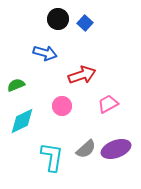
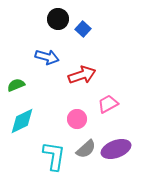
blue square: moved 2 px left, 6 px down
blue arrow: moved 2 px right, 4 px down
pink circle: moved 15 px right, 13 px down
cyan L-shape: moved 2 px right, 1 px up
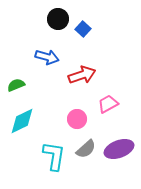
purple ellipse: moved 3 px right
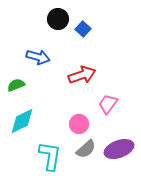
blue arrow: moved 9 px left
pink trapezoid: rotated 25 degrees counterclockwise
pink circle: moved 2 px right, 5 px down
cyan L-shape: moved 4 px left
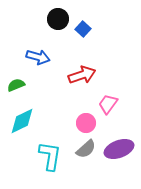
pink circle: moved 7 px right, 1 px up
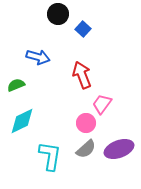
black circle: moved 5 px up
red arrow: rotated 92 degrees counterclockwise
pink trapezoid: moved 6 px left
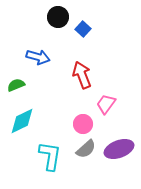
black circle: moved 3 px down
pink trapezoid: moved 4 px right
pink circle: moved 3 px left, 1 px down
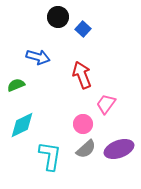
cyan diamond: moved 4 px down
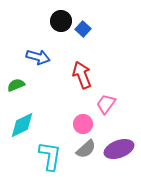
black circle: moved 3 px right, 4 px down
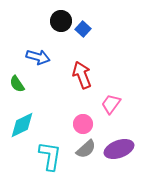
green semicircle: moved 1 px right, 1 px up; rotated 102 degrees counterclockwise
pink trapezoid: moved 5 px right
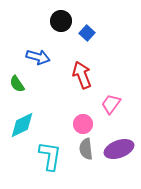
blue square: moved 4 px right, 4 px down
gray semicircle: rotated 125 degrees clockwise
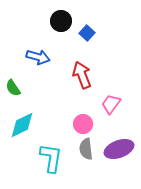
green semicircle: moved 4 px left, 4 px down
cyan L-shape: moved 1 px right, 2 px down
